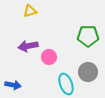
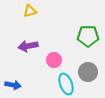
pink circle: moved 5 px right, 3 px down
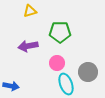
green pentagon: moved 28 px left, 4 px up
pink circle: moved 3 px right, 3 px down
blue arrow: moved 2 px left, 1 px down
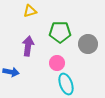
purple arrow: rotated 108 degrees clockwise
gray circle: moved 28 px up
blue arrow: moved 14 px up
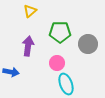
yellow triangle: rotated 24 degrees counterclockwise
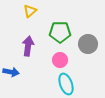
pink circle: moved 3 px right, 3 px up
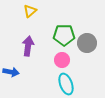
green pentagon: moved 4 px right, 3 px down
gray circle: moved 1 px left, 1 px up
pink circle: moved 2 px right
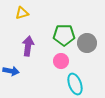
yellow triangle: moved 8 px left, 2 px down; rotated 24 degrees clockwise
pink circle: moved 1 px left, 1 px down
blue arrow: moved 1 px up
cyan ellipse: moved 9 px right
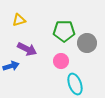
yellow triangle: moved 3 px left, 7 px down
green pentagon: moved 4 px up
purple arrow: moved 1 px left, 3 px down; rotated 108 degrees clockwise
blue arrow: moved 5 px up; rotated 28 degrees counterclockwise
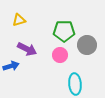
gray circle: moved 2 px down
pink circle: moved 1 px left, 6 px up
cyan ellipse: rotated 15 degrees clockwise
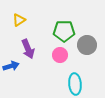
yellow triangle: rotated 16 degrees counterclockwise
purple arrow: moved 1 px right; rotated 42 degrees clockwise
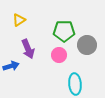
pink circle: moved 1 px left
